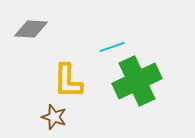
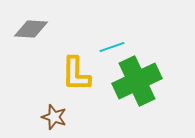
yellow L-shape: moved 8 px right, 7 px up
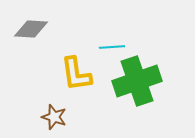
cyan line: rotated 15 degrees clockwise
yellow L-shape: rotated 9 degrees counterclockwise
green cross: rotated 6 degrees clockwise
